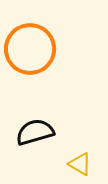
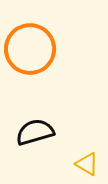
yellow triangle: moved 7 px right
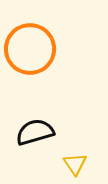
yellow triangle: moved 12 px left; rotated 25 degrees clockwise
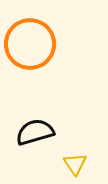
orange circle: moved 5 px up
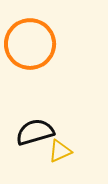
yellow triangle: moved 15 px left, 13 px up; rotated 40 degrees clockwise
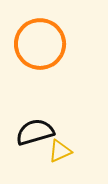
orange circle: moved 10 px right
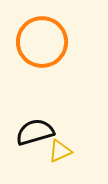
orange circle: moved 2 px right, 2 px up
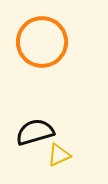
yellow triangle: moved 1 px left, 4 px down
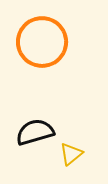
yellow triangle: moved 12 px right, 1 px up; rotated 15 degrees counterclockwise
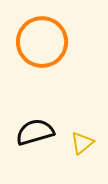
yellow triangle: moved 11 px right, 11 px up
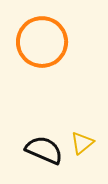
black semicircle: moved 9 px right, 18 px down; rotated 39 degrees clockwise
